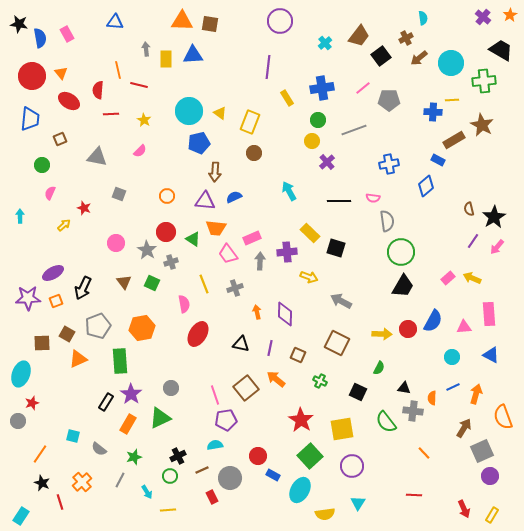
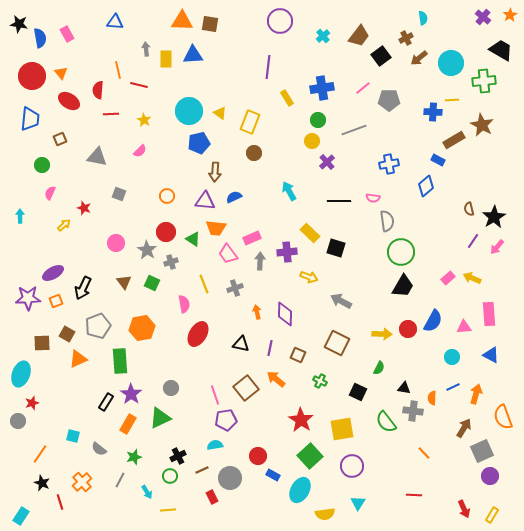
cyan cross at (325, 43): moved 2 px left, 7 px up
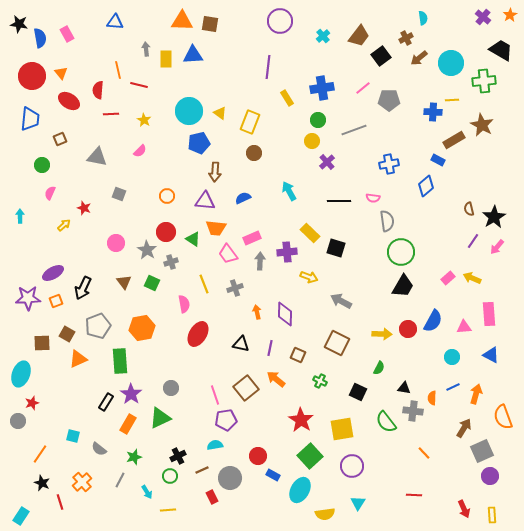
blue semicircle at (234, 197): moved 9 px right, 1 px down
yellow rectangle at (492, 515): rotated 35 degrees counterclockwise
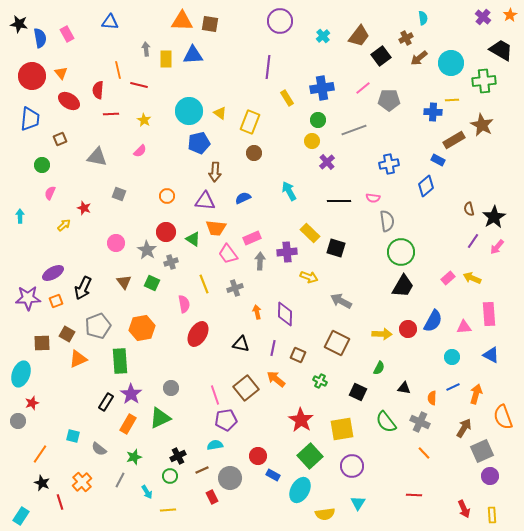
blue triangle at (115, 22): moved 5 px left
purple line at (270, 348): moved 3 px right
gray cross at (413, 411): moved 7 px right, 11 px down; rotated 18 degrees clockwise
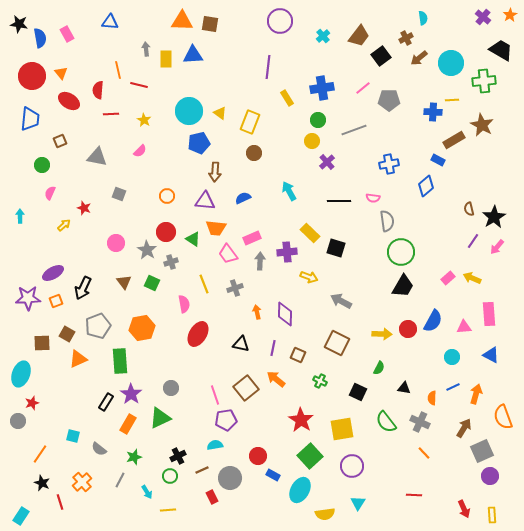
brown square at (60, 139): moved 2 px down
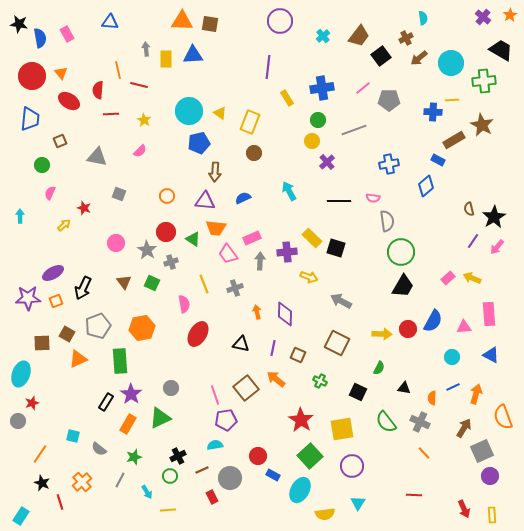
yellow rectangle at (310, 233): moved 2 px right, 5 px down
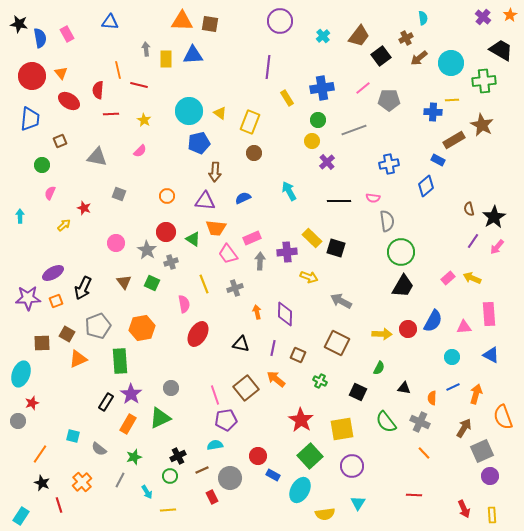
red line at (60, 502): moved 1 px left, 3 px down
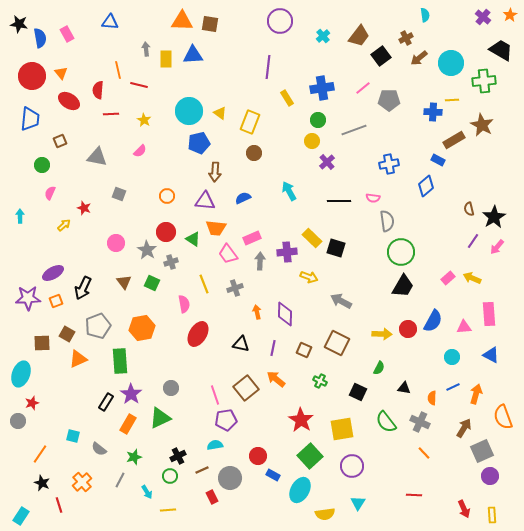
cyan semicircle at (423, 18): moved 2 px right, 3 px up
brown square at (298, 355): moved 6 px right, 5 px up
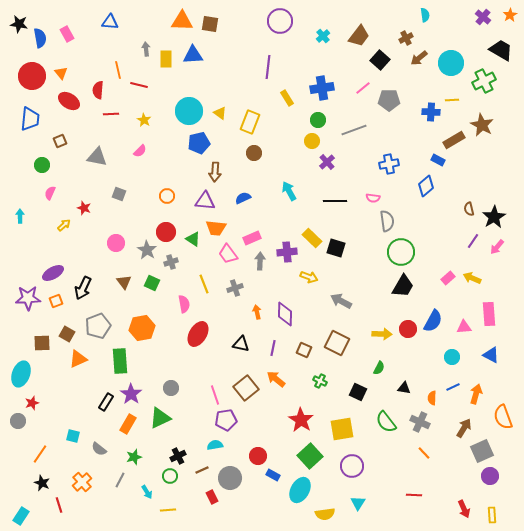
black square at (381, 56): moved 1 px left, 4 px down; rotated 12 degrees counterclockwise
green cross at (484, 81): rotated 20 degrees counterclockwise
blue cross at (433, 112): moved 2 px left
black line at (339, 201): moved 4 px left
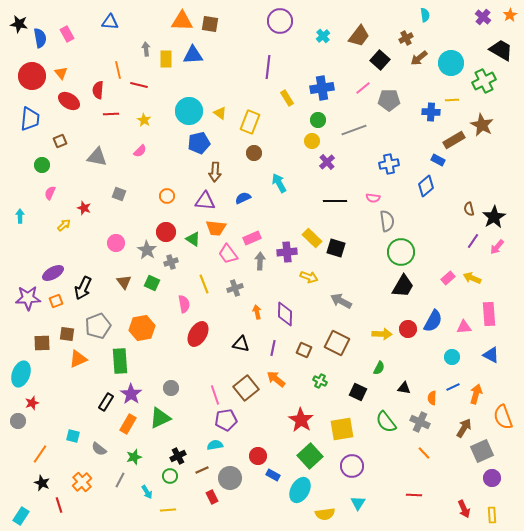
cyan arrow at (289, 191): moved 10 px left, 8 px up
brown square at (67, 334): rotated 21 degrees counterclockwise
purple circle at (490, 476): moved 2 px right, 2 px down
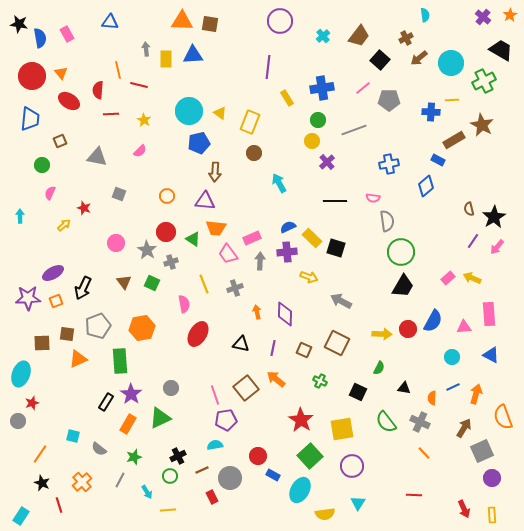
blue semicircle at (243, 198): moved 45 px right, 29 px down
